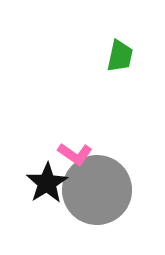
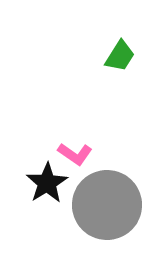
green trapezoid: rotated 20 degrees clockwise
gray circle: moved 10 px right, 15 px down
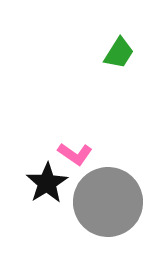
green trapezoid: moved 1 px left, 3 px up
gray circle: moved 1 px right, 3 px up
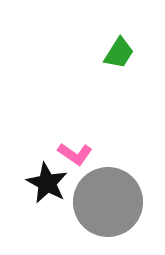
black star: rotated 12 degrees counterclockwise
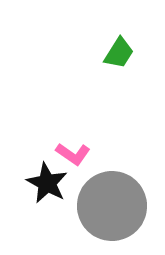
pink L-shape: moved 2 px left
gray circle: moved 4 px right, 4 px down
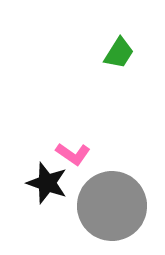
black star: rotated 9 degrees counterclockwise
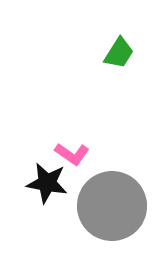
pink L-shape: moved 1 px left
black star: rotated 9 degrees counterclockwise
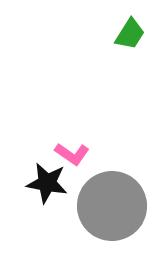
green trapezoid: moved 11 px right, 19 px up
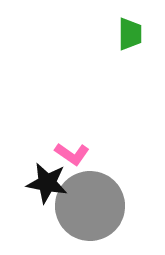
green trapezoid: rotated 32 degrees counterclockwise
gray circle: moved 22 px left
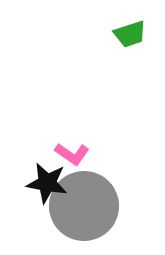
green trapezoid: rotated 72 degrees clockwise
gray circle: moved 6 px left
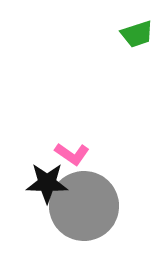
green trapezoid: moved 7 px right
black star: rotated 9 degrees counterclockwise
